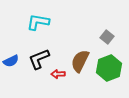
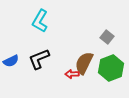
cyan L-shape: moved 2 px right, 1 px up; rotated 70 degrees counterclockwise
brown semicircle: moved 4 px right, 2 px down
green hexagon: moved 2 px right
red arrow: moved 14 px right
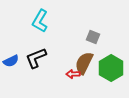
gray square: moved 14 px left; rotated 16 degrees counterclockwise
black L-shape: moved 3 px left, 1 px up
green hexagon: rotated 10 degrees counterclockwise
red arrow: moved 1 px right
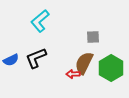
cyan L-shape: rotated 20 degrees clockwise
gray square: rotated 24 degrees counterclockwise
blue semicircle: moved 1 px up
